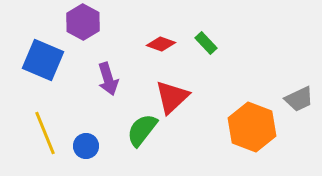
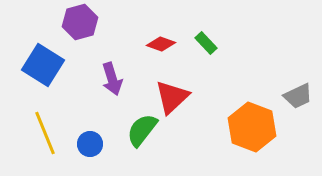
purple hexagon: moved 3 px left; rotated 16 degrees clockwise
blue square: moved 5 px down; rotated 9 degrees clockwise
purple arrow: moved 4 px right
gray trapezoid: moved 1 px left, 3 px up
blue circle: moved 4 px right, 2 px up
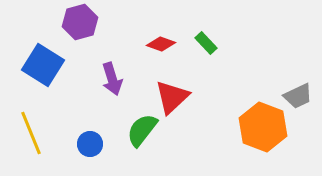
orange hexagon: moved 11 px right
yellow line: moved 14 px left
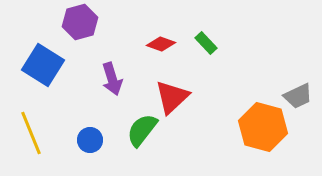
orange hexagon: rotated 6 degrees counterclockwise
blue circle: moved 4 px up
